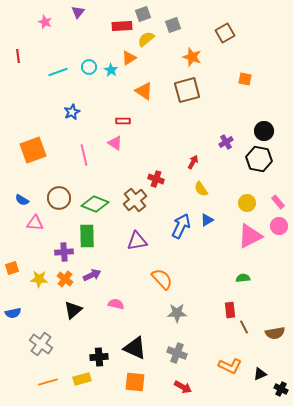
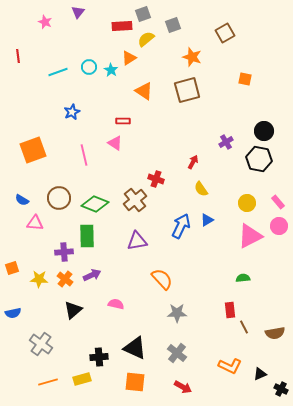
gray cross at (177, 353): rotated 18 degrees clockwise
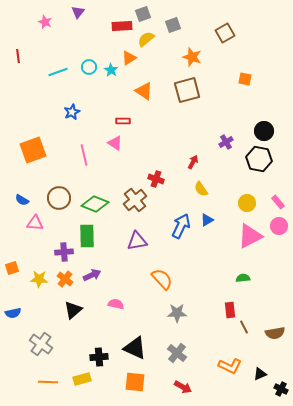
orange line at (48, 382): rotated 18 degrees clockwise
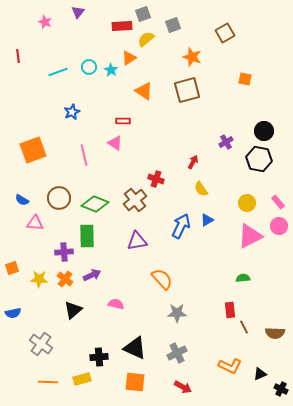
brown semicircle at (275, 333): rotated 12 degrees clockwise
gray cross at (177, 353): rotated 24 degrees clockwise
